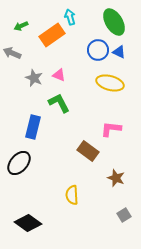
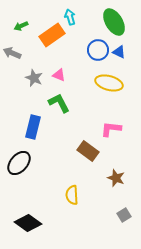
yellow ellipse: moved 1 px left
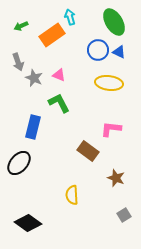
gray arrow: moved 6 px right, 9 px down; rotated 132 degrees counterclockwise
yellow ellipse: rotated 8 degrees counterclockwise
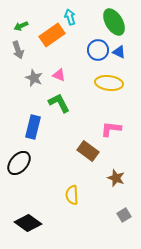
gray arrow: moved 12 px up
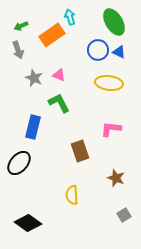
brown rectangle: moved 8 px left; rotated 35 degrees clockwise
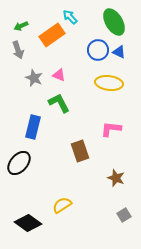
cyan arrow: rotated 28 degrees counterclockwise
yellow semicircle: moved 10 px left, 10 px down; rotated 60 degrees clockwise
